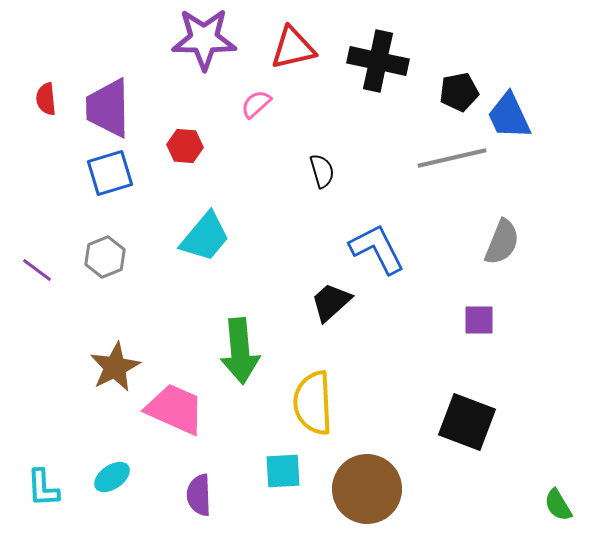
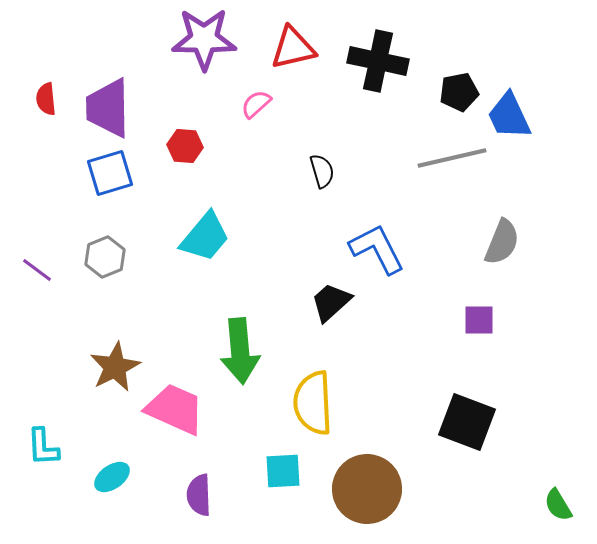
cyan L-shape: moved 41 px up
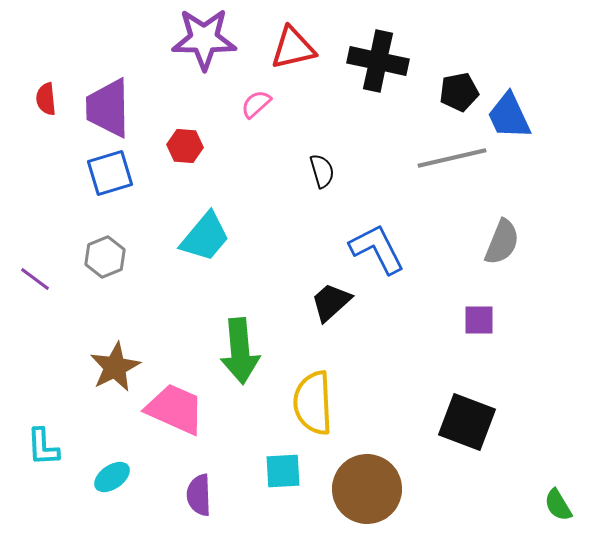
purple line: moved 2 px left, 9 px down
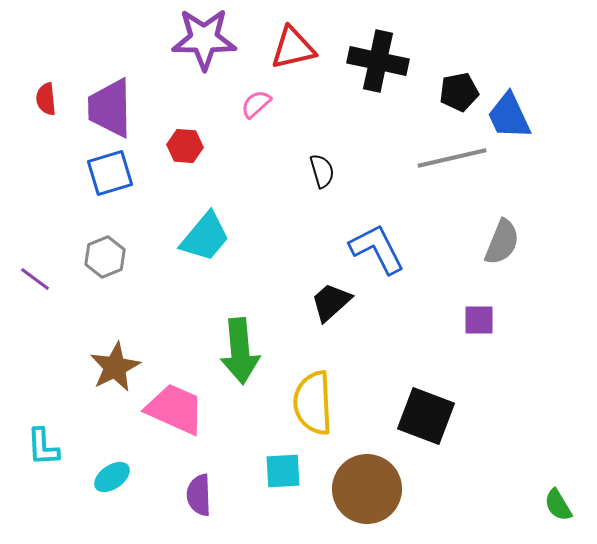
purple trapezoid: moved 2 px right
black square: moved 41 px left, 6 px up
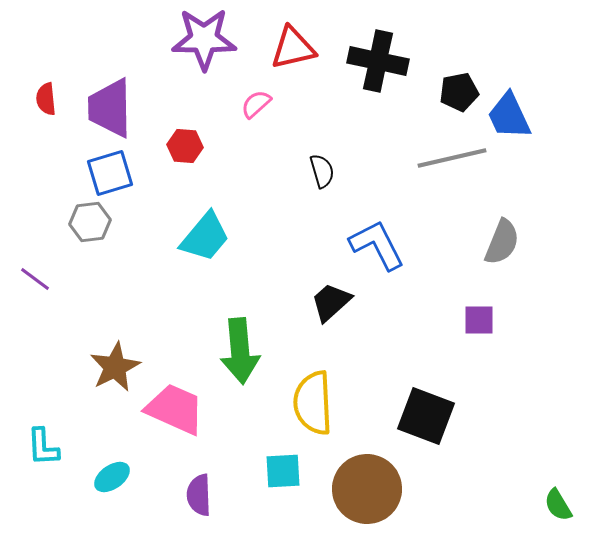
blue L-shape: moved 4 px up
gray hexagon: moved 15 px left, 35 px up; rotated 15 degrees clockwise
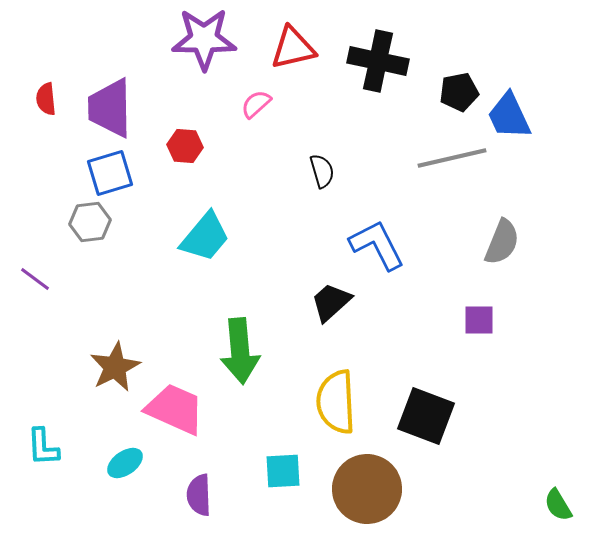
yellow semicircle: moved 23 px right, 1 px up
cyan ellipse: moved 13 px right, 14 px up
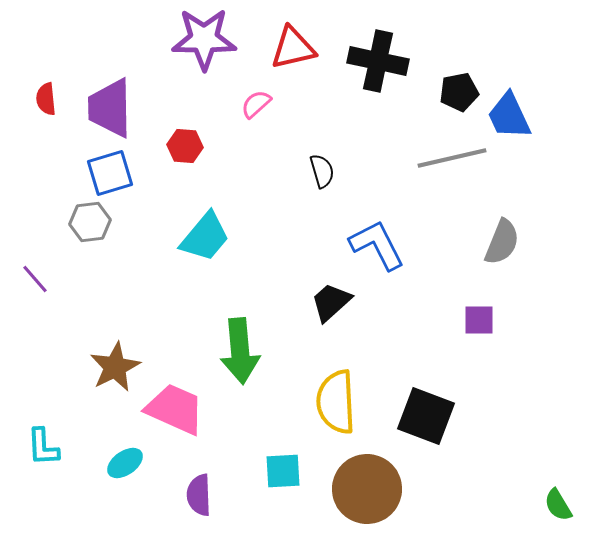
purple line: rotated 12 degrees clockwise
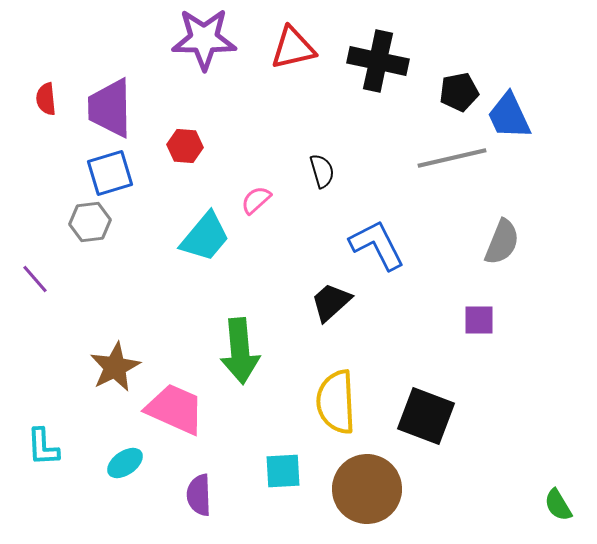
pink semicircle: moved 96 px down
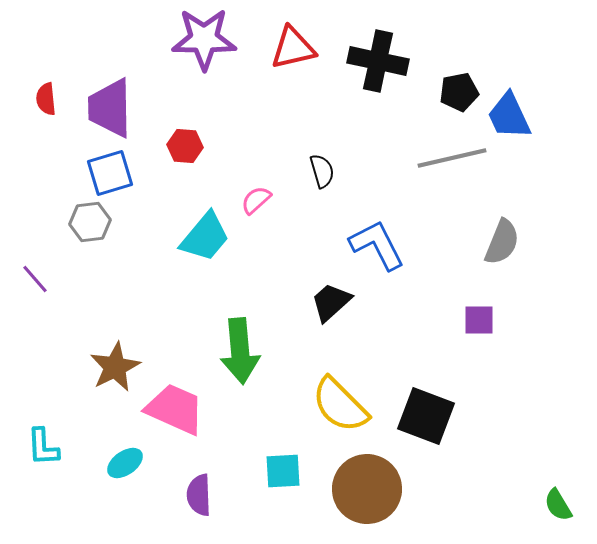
yellow semicircle: moved 4 px right, 3 px down; rotated 42 degrees counterclockwise
